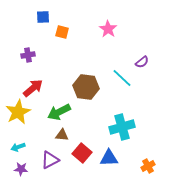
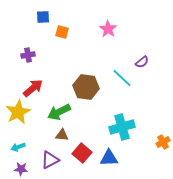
orange cross: moved 15 px right, 24 px up
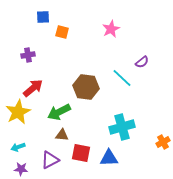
pink star: moved 3 px right; rotated 12 degrees clockwise
red square: moved 1 px left; rotated 30 degrees counterclockwise
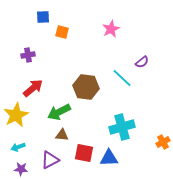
yellow star: moved 2 px left, 3 px down
red square: moved 3 px right
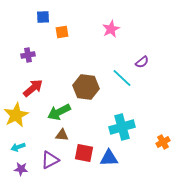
orange square: rotated 24 degrees counterclockwise
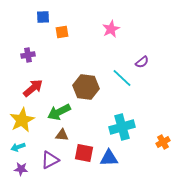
yellow star: moved 6 px right, 5 px down
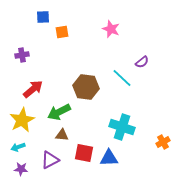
pink star: rotated 24 degrees counterclockwise
purple cross: moved 6 px left
red arrow: moved 1 px down
cyan cross: rotated 35 degrees clockwise
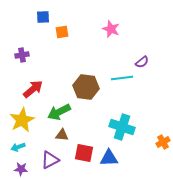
cyan line: rotated 50 degrees counterclockwise
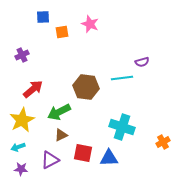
pink star: moved 21 px left, 5 px up
purple cross: rotated 16 degrees counterclockwise
purple semicircle: rotated 24 degrees clockwise
brown triangle: moved 1 px left; rotated 32 degrees counterclockwise
red square: moved 1 px left
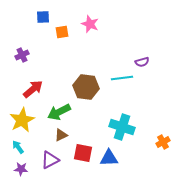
cyan arrow: rotated 72 degrees clockwise
